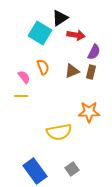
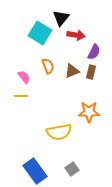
black triangle: moved 1 px right; rotated 18 degrees counterclockwise
orange semicircle: moved 5 px right, 1 px up
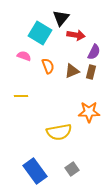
pink semicircle: moved 21 px up; rotated 32 degrees counterclockwise
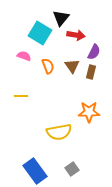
brown triangle: moved 5 px up; rotated 42 degrees counterclockwise
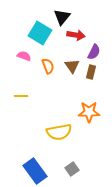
black triangle: moved 1 px right, 1 px up
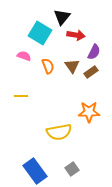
brown rectangle: rotated 40 degrees clockwise
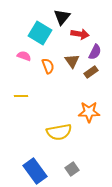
red arrow: moved 4 px right, 1 px up
purple semicircle: moved 1 px right
brown triangle: moved 5 px up
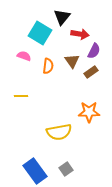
purple semicircle: moved 1 px left, 1 px up
orange semicircle: rotated 28 degrees clockwise
gray square: moved 6 px left
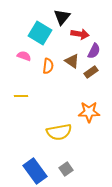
brown triangle: rotated 21 degrees counterclockwise
